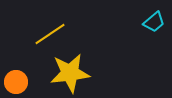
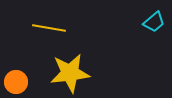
yellow line: moved 1 px left, 6 px up; rotated 44 degrees clockwise
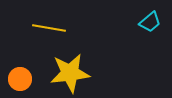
cyan trapezoid: moved 4 px left
orange circle: moved 4 px right, 3 px up
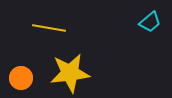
orange circle: moved 1 px right, 1 px up
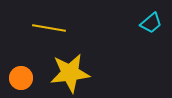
cyan trapezoid: moved 1 px right, 1 px down
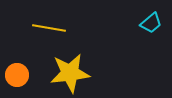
orange circle: moved 4 px left, 3 px up
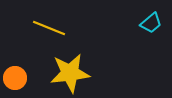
yellow line: rotated 12 degrees clockwise
orange circle: moved 2 px left, 3 px down
